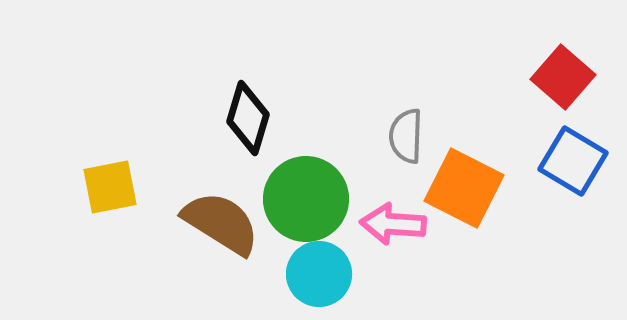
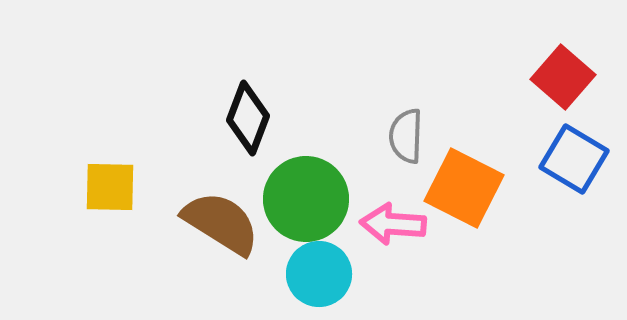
black diamond: rotated 4 degrees clockwise
blue square: moved 1 px right, 2 px up
yellow square: rotated 12 degrees clockwise
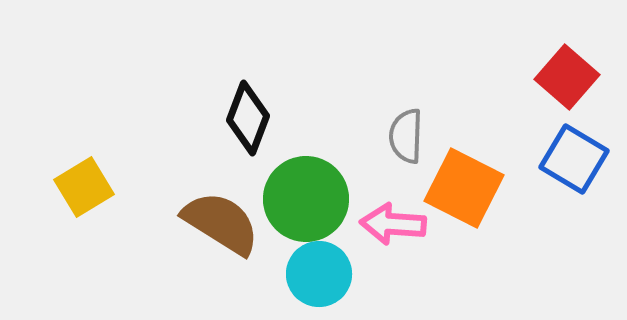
red square: moved 4 px right
yellow square: moved 26 px left; rotated 32 degrees counterclockwise
